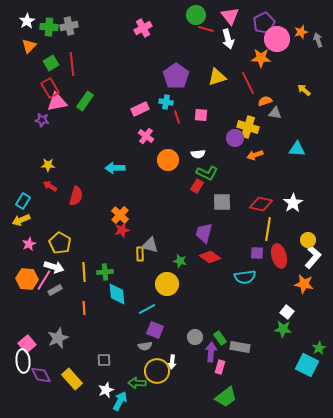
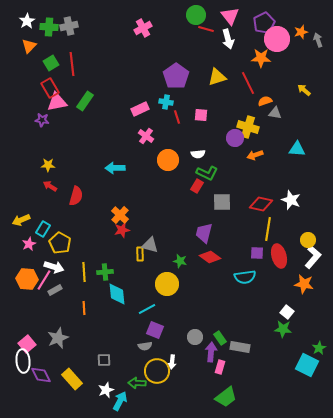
cyan rectangle at (23, 201): moved 20 px right, 28 px down
white star at (293, 203): moved 2 px left, 3 px up; rotated 18 degrees counterclockwise
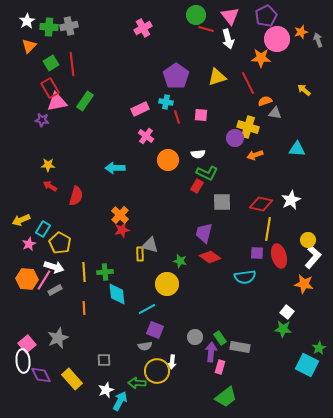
purple pentagon at (264, 23): moved 2 px right, 7 px up
white star at (291, 200): rotated 24 degrees clockwise
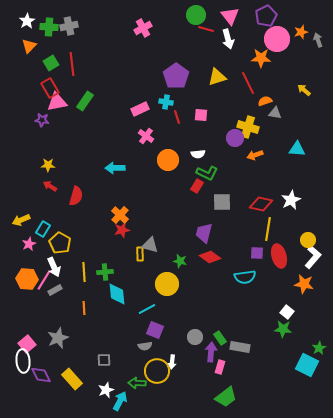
white arrow at (54, 267): rotated 48 degrees clockwise
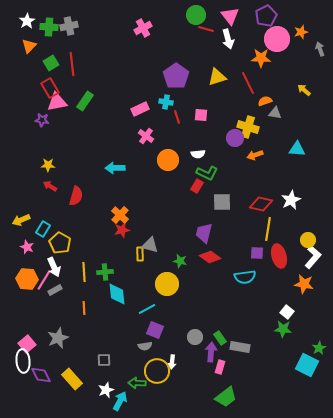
gray arrow at (318, 40): moved 2 px right, 9 px down
pink star at (29, 244): moved 2 px left, 3 px down; rotated 24 degrees counterclockwise
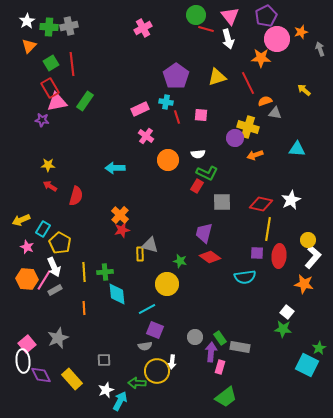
red ellipse at (279, 256): rotated 20 degrees clockwise
